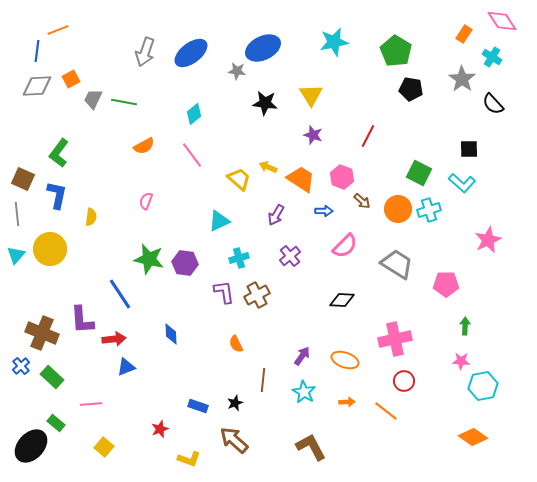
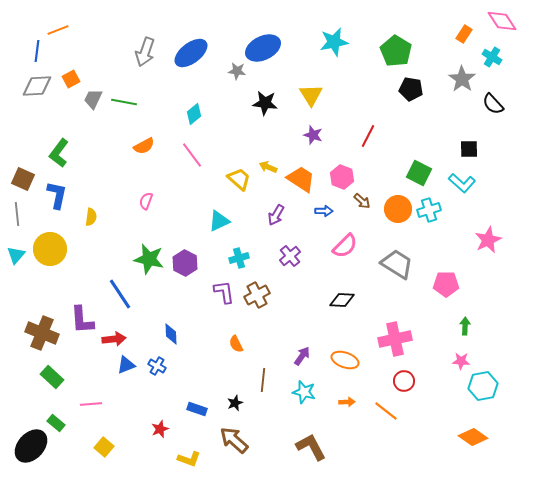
purple hexagon at (185, 263): rotated 20 degrees clockwise
blue cross at (21, 366): moved 136 px right; rotated 18 degrees counterclockwise
blue triangle at (126, 367): moved 2 px up
cyan star at (304, 392): rotated 15 degrees counterclockwise
blue rectangle at (198, 406): moved 1 px left, 3 px down
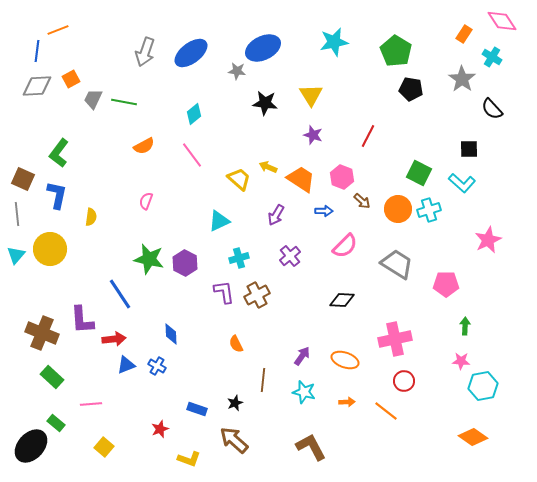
black semicircle at (493, 104): moved 1 px left, 5 px down
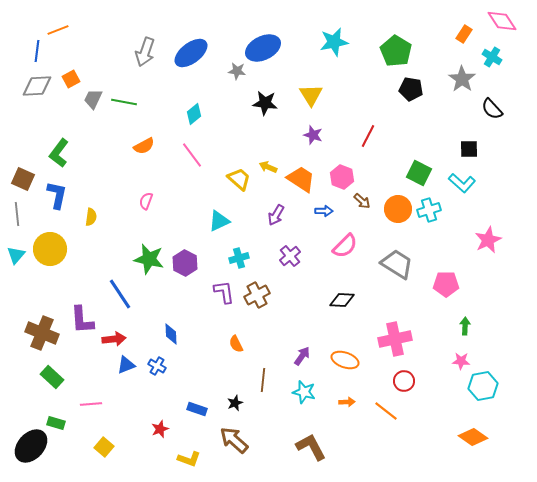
green rectangle at (56, 423): rotated 24 degrees counterclockwise
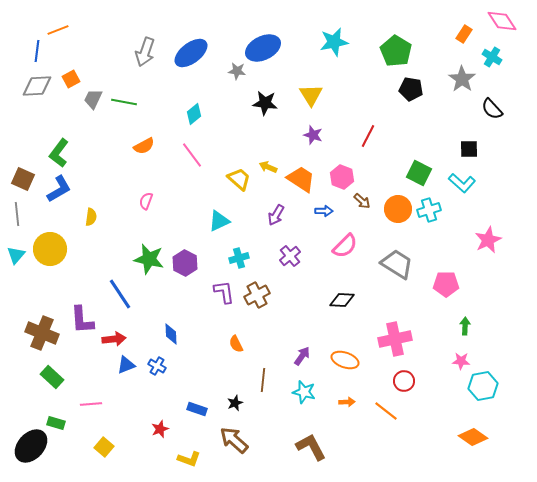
blue L-shape at (57, 195): moved 2 px right, 6 px up; rotated 48 degrees clockwise
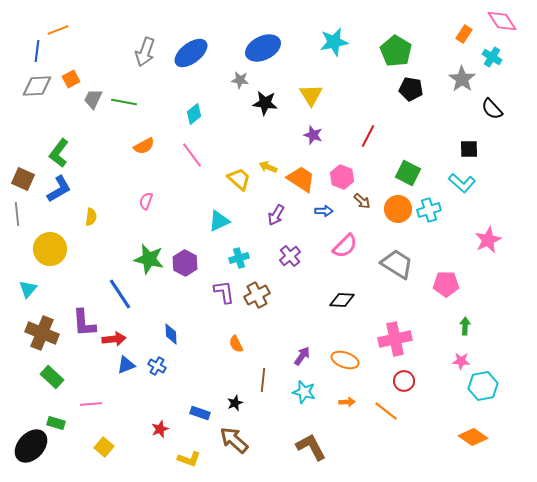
gray star at (237, 71): moved 3 px right, 9 px down
green square at (419, 173): moved 11 px left
cyan triangle at (16, 255): moved 12 px right, 34 px down
purple L-shape at (82, 320): moved 2 px right, 3 px down
blue rectangle at (197, 409): moved 3 px right, 4 px down
